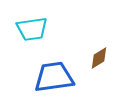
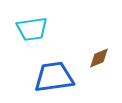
brown diamond: rotated 10 degrees clockwise
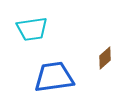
brown diamond: moved 6 px right; rotated 20 degrees counterclockwise
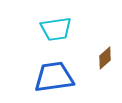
cyan trapezoid: moved 24 px right
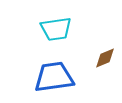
brown diamond: rotated 20 degrees clockwise
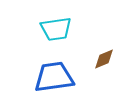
brown diamond: moved 1 px left, 1 px down
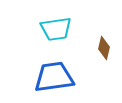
brown diamond: moved 11 px up; rotated 55 degrees counterclockwise
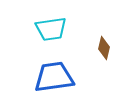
cyan trapezoid: moved 5 px left
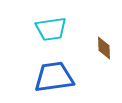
brown diamond: rotated 15 degrees counterclockwise
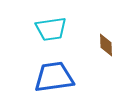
brown diamond: moved 2 px right, 3 px up
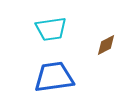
brown diamond: rotated 65 degrees clockwise
